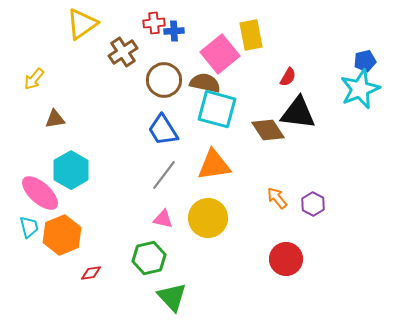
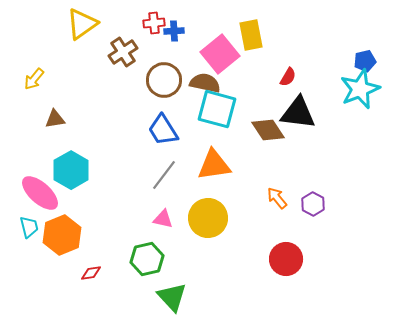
green hexagon: moved 2 px left, 1 px down
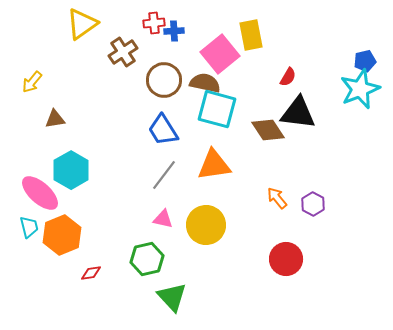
yellow arrow: moved 2 px left, 3 px down
yellow circle: moved 2 px left, 7 px down
